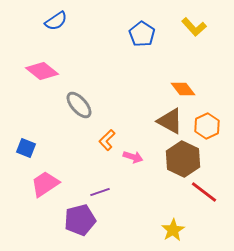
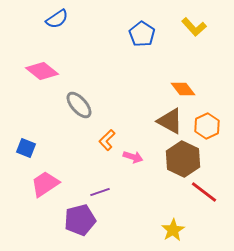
blue semicircle: moved 1 px right, 2 px up
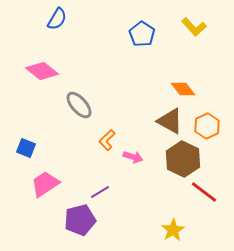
blue semicircle: rotated 25 degrees counterclockwise
purple line: rotated 12 degrees counterclockwise
